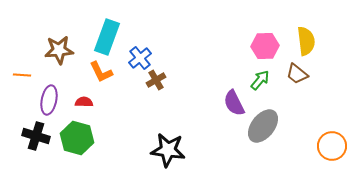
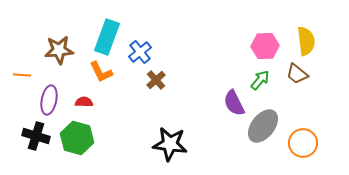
blue cross: moved 6 px up
brown cross: rotated 12 degrees counterclockwise
orange circle: moved 29 px left, 3 px up
black star: moved 2 px right, 6 px up
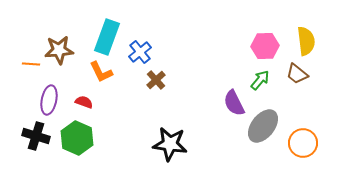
orange line: moved 9 px right, 11 px up
red semicircle: rotated 18 degrees clockwise
green hexagon: rotated 8 degrees clockwise
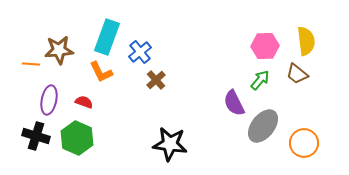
orange circle: moved 1 px right
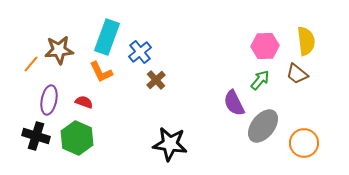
orange line: rotated 54 degrees counterclockwise
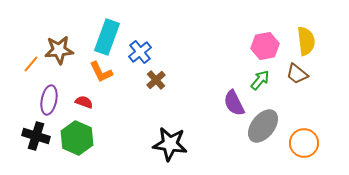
pink hexagon: rotated 8 degrees counterclockwise
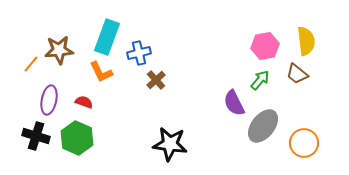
blue cross: moved 1 px left, 1 px down; rotated 25 degrees clockwise
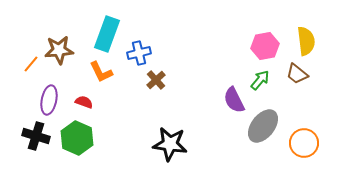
cyan rectangle: moved 3 px up
purple semicircle: moved 3 px up
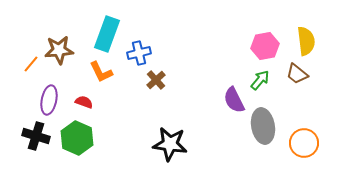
gray ellipse: rotated 48 degrees counterclockwise
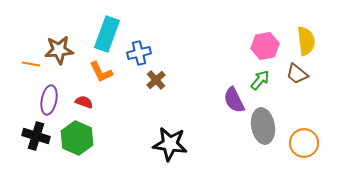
orange line: rotated 60 degrees clockwise
